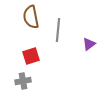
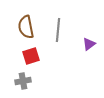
brown semicircle: moved 5 px left, 10 px down
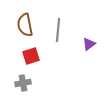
brown semicircle: moved 1 px left, 2 px up
gray cross: moved 2 px down
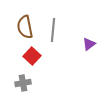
brown semicircle: moved 2 px down
gray line: moved 5 px left
red square: moved 1 px right; rotated 30 degrees counterclockwise
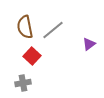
gray line: rotated 45 degrees clockwise
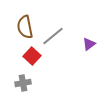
gray line: moved 6 px down
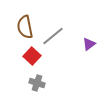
gray cross: moved 14 px right; rotated 28 degrees clockwise
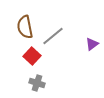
purple triangle: moved 3 px right
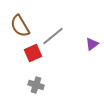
brown semicircle: moved 5 px left, 1 px up; rotated 20 degrees counterclockwise
red square: moved 1 px right, 3 px up; rotated 24 degrees clockwise
gray cross: moved 1 px left, 2 px down
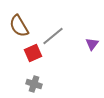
brown semicircle: moved 1 px left
purple triangle: rotated 16 degrees counterclockwise
gray cross: moved 2 px left, 1 px up
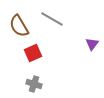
gray line: moved 1 px left, 17 px up; rotated 70 degrees clockwise
